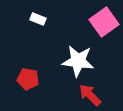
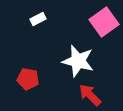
white rectangle: rotated 49 degrees counterclockwise
white star: rotated 8 degrees clockwise
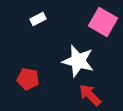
pink square: moved 1 px left; rotated 24 degrees counterclockwise
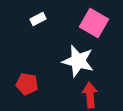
pink square: moved 9 px left, 1 px down
red pentagon: moved 1 px left, 5 px down
red arrow: rotated 40 degrees clockwise
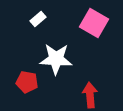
white rectangle: rotated 14 degrees counterclockwise
white star: moved 22 px left, 2 px up; rotated 12 degrees counterclockwise
red pentagon: moved 2 px up
